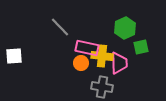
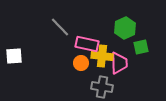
pink rectangle: moved 4 px up
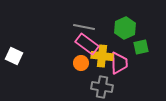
gray line: moved 24 px right; rotated 35 degrees counterclockwise
pink rectangle: rotated 25 degrees clockwise
white square: rotated 30 degrees clockwise
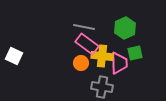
green square: moved 6 px left, 6 px down
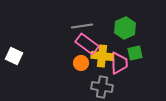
gray line: moved 2 px left, 1 px up; rotated 20 degrees counterclockwise
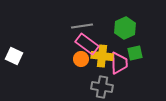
orange circle: moved 4 px up
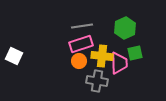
pink rectangle: moved 6 px left; rotated 55 degrees counterclockwise
orange circle: moved 2 px left, 2 px down
gray cross: moved 5 px left, 6 px up
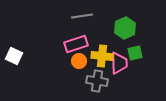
gray line: moved 10 px up
pink rectangle: moved 5 px left
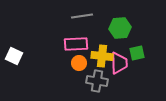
green hexagon: moved 5 px left; rotated 20 degrees clockwise
pink rectangle: rotated 15 degrees clockwise
green square: moved 2 px right
orange circle: moved 2 px down
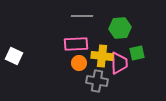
gray line: rotated 10 degrees clockwise
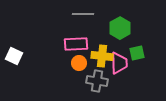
gray line: moved 1 px right, 2 px up
green hexagon: rotated 25 degrees counterclockwise
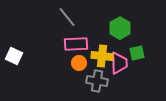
gray line: moved 16 px left, 3 px down; rotated 50 degrees clockwise
